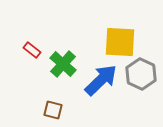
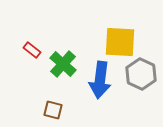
blue arrow: moved 1 px left; rotated 141 degrees clockwise
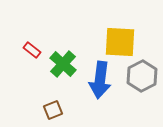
gray hexagon: moved 1 px right, 2 px down; rotated 8 degrees clockwise
brown square: rotated 36 degrees counterclockwise
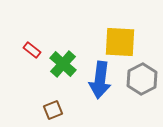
gray hexagon: moved 3 px down
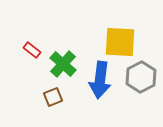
gray hexagon: moved 1 px left, 2 px up
brown square: moved 13 px up
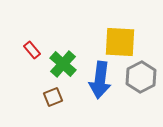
red rectangle: rotated 12 degrees clockwise
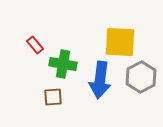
red rectangle: moved 3 px right, 5 px up
green cross: rotated 32 degrees counterclockwise
brown square: rotated 18 degrees clockwise
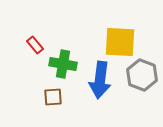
gray hexagon: moved 1 px right, 2 px up; rotated 12 degrees counterclockwise
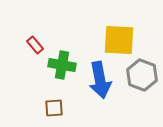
yellow square: moved 1 px left, 2 px up
green cross: moved 1 px left, 1 px down
blue arrow: rotated 18 degrees counterclockwise
brown square: moved 1 px right, 11 px down
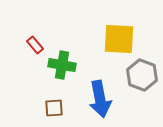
yellow square: moved 1 px up
blue arrow: moved 19 px down
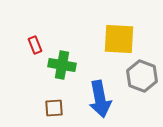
red rectangle: rotated 18 degrees clockwise
gray hexagon: moved 1 px down
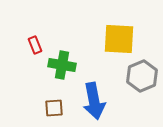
gray hexagon: rotated 16 degrees clockwise
blue arrow: moved 6 px left, 2 px down
